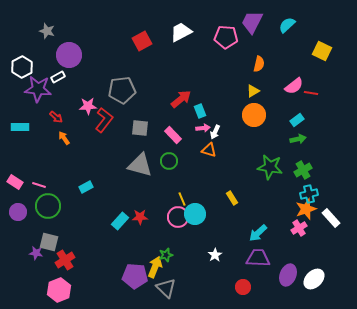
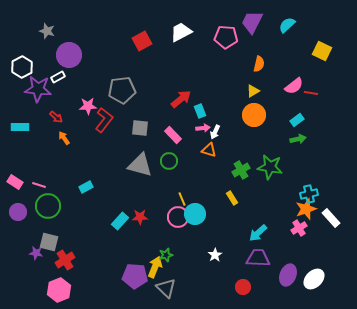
green cross at (303, 170): moved 62 px left
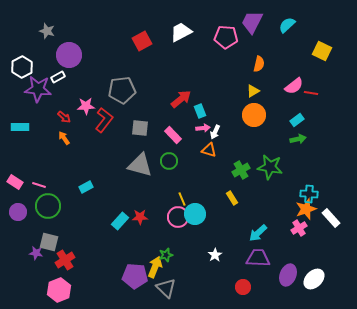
pink star at (88, 106): moved 2 px left
red arrow at (56, 117): moved 8 px right
cyan cross at (309, 194): rotated 18 degrees clockwise
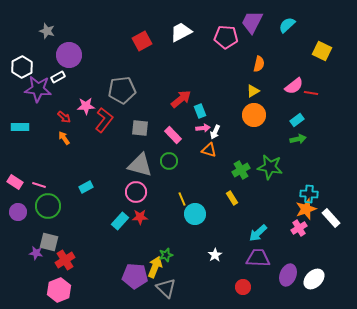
pink circle at (178, 217): moved 42 px left, 25 px up
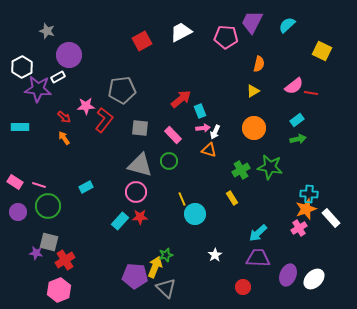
orange circle at (254, 115): moved 13 px down
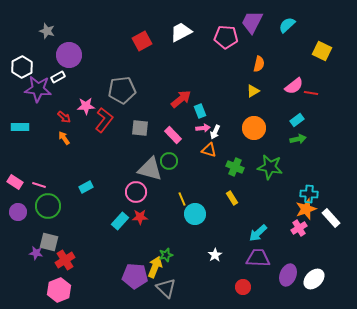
gray triangle at (140, 165): moved 10 px right, 4 px down
green cross at (241, 170): moved 6 px left, 3 px up; rotated 36 degrees counterclockwise
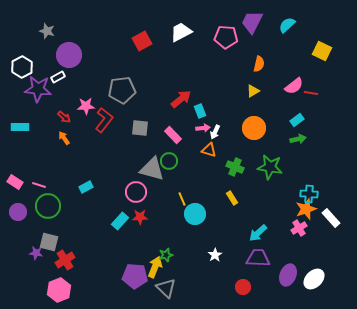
gray triangle at (150, 169): moved 2 px right
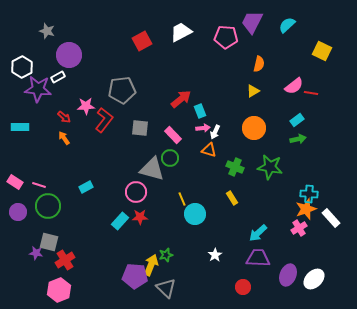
green circle at (169, 161): moved 1 px right, 3 px up
yellow arrow at (155, 267): moved 4 px left, 2 px up
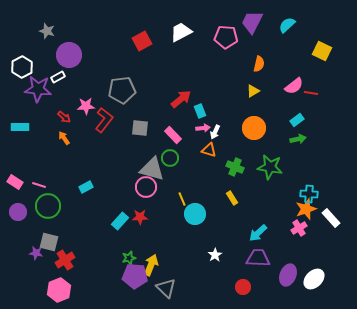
pink circle at (136, 192): moved 10 px right, 5 px up
green star at (166, 255): moved 37 px left, 3 px down
